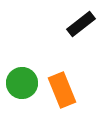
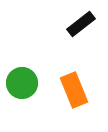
orange rectangle: moved 12 px right
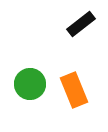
green circle: moved 8 px right, 1 px down
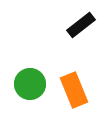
black rectangle: moved 1 px down
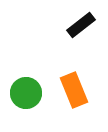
green circle: moved 4 px left, 9 px down
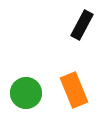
black rectangle: moved 1 px right; rotated 24 degrees counterclockwise
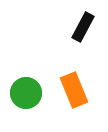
black rectangle: moved 1 px right, 2 px down
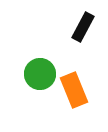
green circle: moved 14 px right, 19 px up
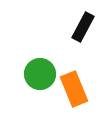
orange rectangle: moved 1 px up
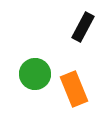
green circle: moved 5 px left
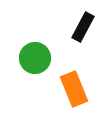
green circle: moved 16 px up
